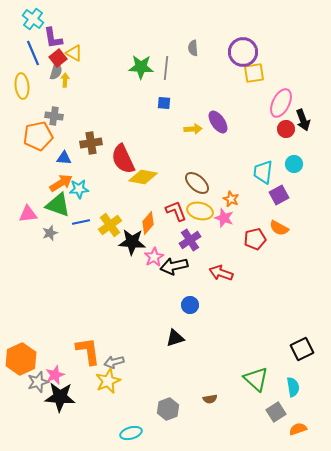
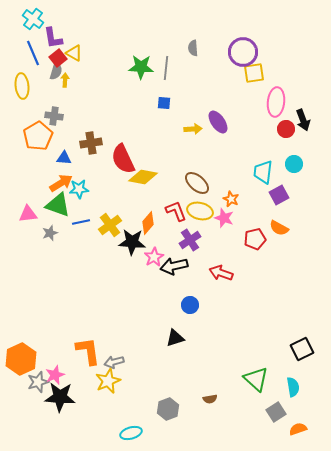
pink ellipse at (281, 103): moved 5 px left, 1 px up; rotated 20 degrees counterclockwise
orange pentagon at (38, 136): rotated 20 degrees counterclockwise
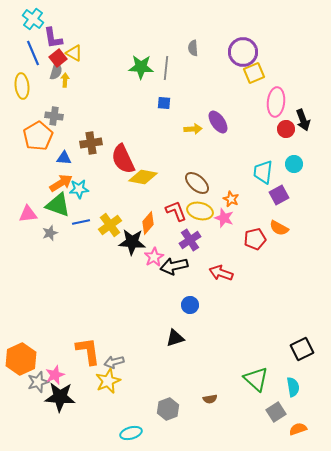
yellow square at (254, 73): rotated 15 degrees counterclockwise
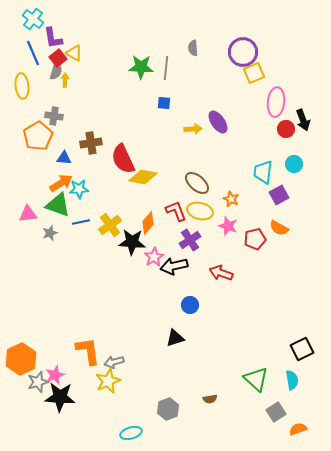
pink star at (224, 218): moved 4 px right, 8 px down
cyan semicircle at (293, 387): moved 1 px left, 7 px up
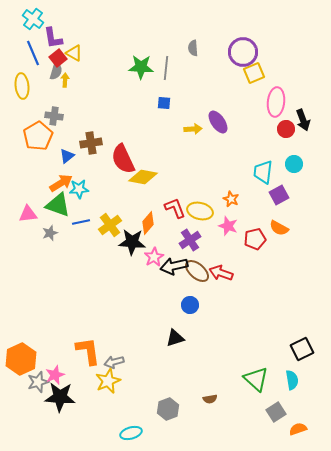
blue triangle at (64, 158): moved 3 px right, 2 px up; rotated 42 degrees counterclockwise
brown ellipse at (197, 183): moved 88 px down
red L-shape at (176, 211): moved 1 px left, 3 px up
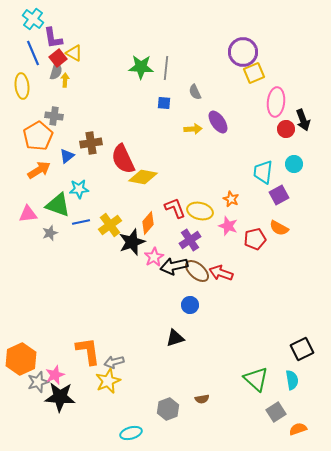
gray semicircle at (193, 48): moved 2 px right, 44 px down; rotated 21 degrees counterclockwise
orange arrow at (61, 183): moved 22 px left, 13 px up
black star at (132, 242): rotated 24 degrees counterclockwise
brown semicircle at (210, 399): moved 8 px left
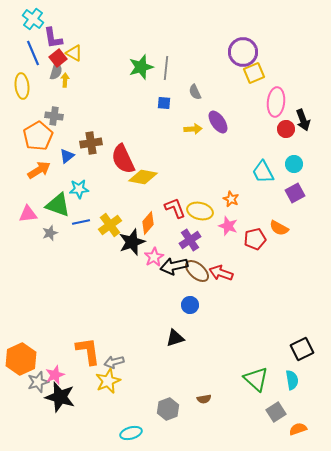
green star at (141, 67): rotated 20 degrees counterclockwise
cyan trapezoid at (263, 172): rotated 35 degrees counterclockwise
purple square at (279, 195): moved 16 px right, 2 px up
black star at (60, 397): rotated 12 degrees clockwise
brown semicircle at (202, 399): moved 2 px right
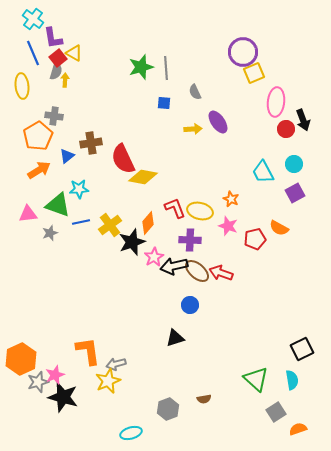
gray line at (166, 68): rotated 10 degrees counterclockwise
purple cross at (190, 240): rotated 35 degrees clockwise
gray arrow at (114, 362): moved 2 px right, 2 px down
black star at (60, 397): moved 3 px right
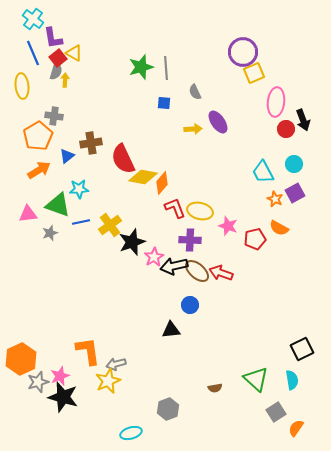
orange star at (231, 199): moved 44 px right
orange diamond at (148, 223): moved 14 px right, 40 px up
black triangle at (175, 338): moved 4 px left, 8 px up; rotated 12 degrees clockwise
pink star at (55, 375): moved 5 px right, 1 px down
brown semicircle at (204, 399): moved 11 px right, 11 px up
orange semicircle at (298, 429): moved 2 px left, 1 px up; rotated 36 degrees counterclockwise
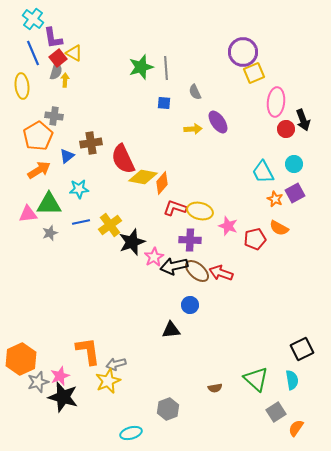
green triangle at (58, 205): moved 9 px left, 1 px up; rotated 20 degrees counterclockwise
red L-shape at (175, 208): rotated 50 degrees counterclockwise
